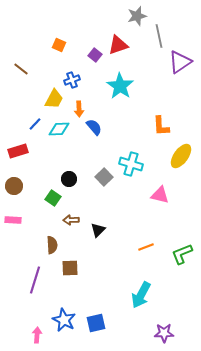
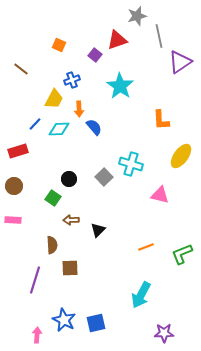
red triangle: moved 1 px left, 5 px up
orange L-shape: moved 6 px up
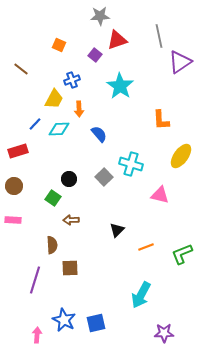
gray star: moved 37 px left; rotated 12 degrees clockwise
blue semicircle: moved 5 px right, 7 px down
black triangle: moved 19 px right
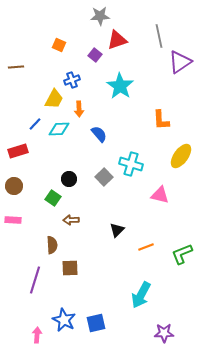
brown line: moved 5 px left, 2 px up; rotated 42 degrees counterclockwise
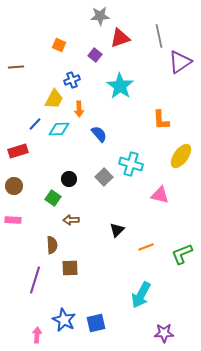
red triangle: moved 3 px right, 2 px up
